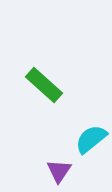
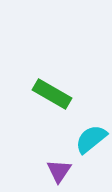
green rectangle: moved 8 px right, 9 px down; rotated 12 degrees counterclockwise
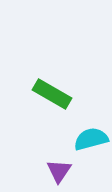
cyan semicircle: rotated 24 degrees clockwise
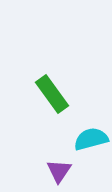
green rectangle: rotated 24 degrees clockwise
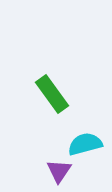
cyan semicircle: moved 6 px left, 5 px down
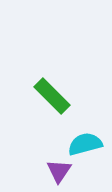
green rectangle: moved 2 px down; rotated 9 degrees counterclockwise
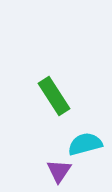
green rectangle: moved 2 px right; rotated 12 degrees clockwise
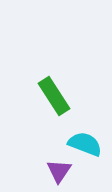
cyan semicircle: rotated 36 degrees clockwise
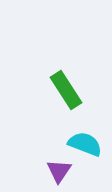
green rectangle: moved 12 px right, 6 px up
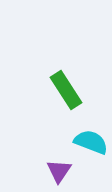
cyan semicircle: moved 6 px right, 2 px up
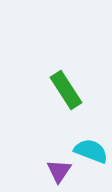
cyan semicircle: moved 9 px down
